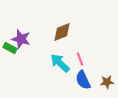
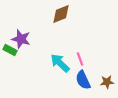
brown diamond: moved 1 px left, 18 px up
green rectangle: moved 2 px down
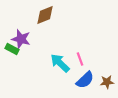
brown diamond: moved 16 px left, 1 px down
green rectangle: moved 2 px right, 1 px up
blue semicircle: moved 2 px right; rotated 108 degrees counterclockwise
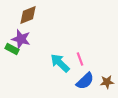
brown diamond: moved 17 px left
blue semicircle: moved 1 px down
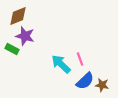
brown diamond: moved 10 px left, 1 px down
purple star: moved 4 px right, 3 px up
cyan arrow: moved 1 px right, 1 px down
brown star: moved 5 px left, 3 px down; rotated 16 degrees clockwise
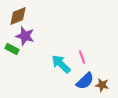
pink line: moved 2 px right, 2 px up
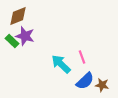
green rectangle: moved 8 px up; rotated 16 degrees clockwise
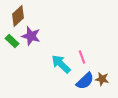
brown diamond: rotated 20 degrees counterclockwise
purple star: moved 6 px right
brown star: moved 6 px up
